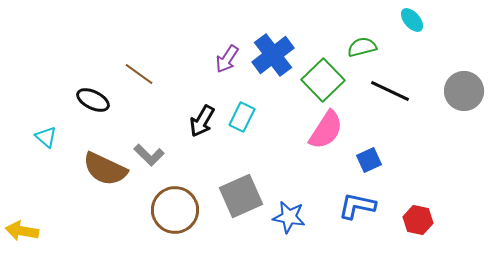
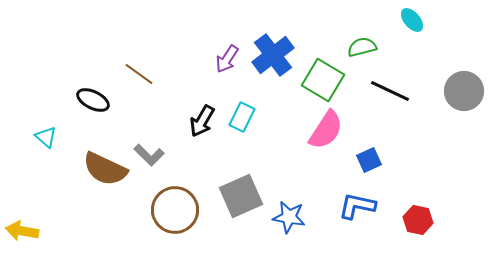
green square: rotated 15 degrees counterclockwise
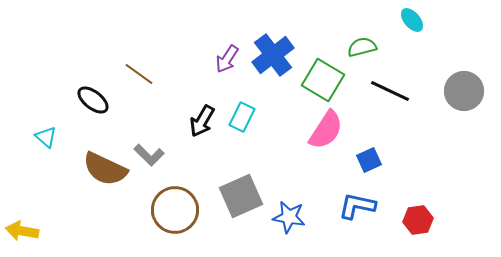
black ellipse: rotated 12 degrees clockwise
red hexagon: rotated 20 degrees counterclockwise
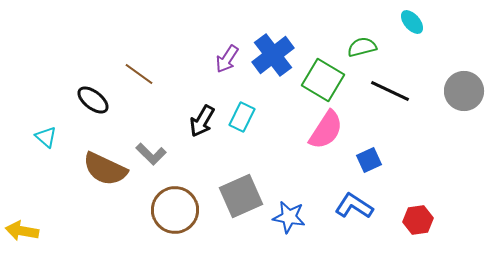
cyan ellipse: moved 2 px down
gray L-shape: moved 2 px right, 1 px up
blue L-shape: moved 3 px left; rotated 21 degrees clockwise
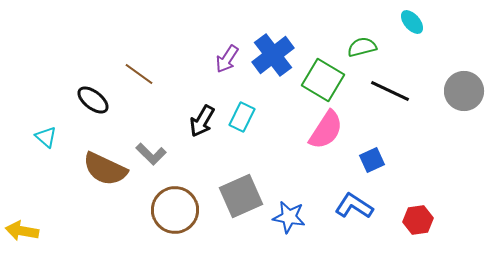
blue square: moved 3 px right
